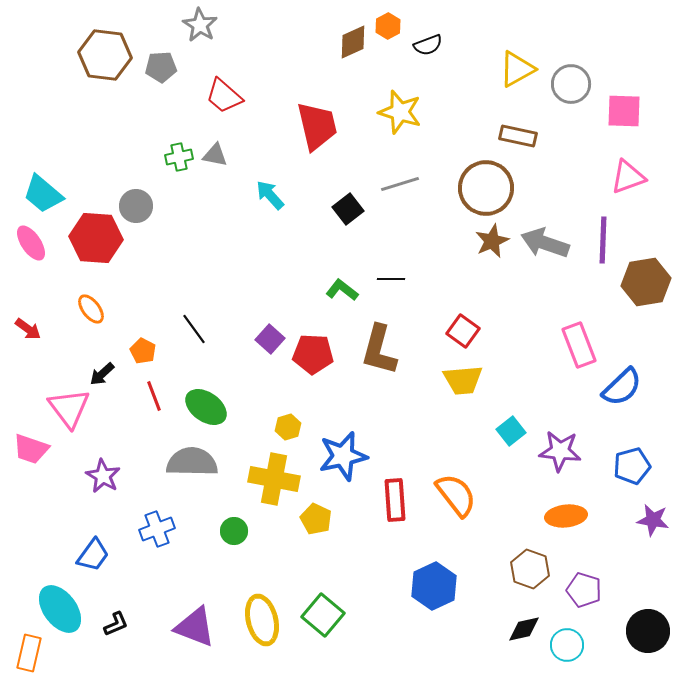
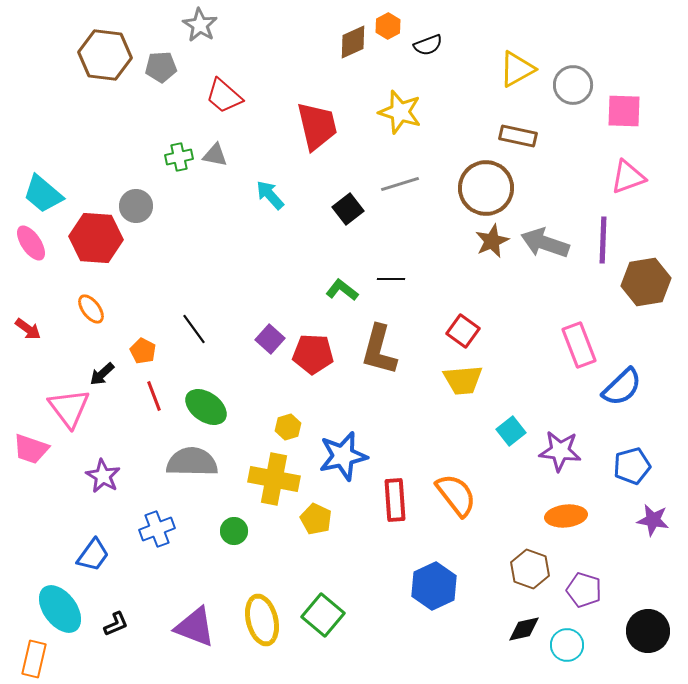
gray circle at (571, 84): moved 2 px right, 1 px down
orange rectangle at (29, 653): moved 5 px right, 6 px down
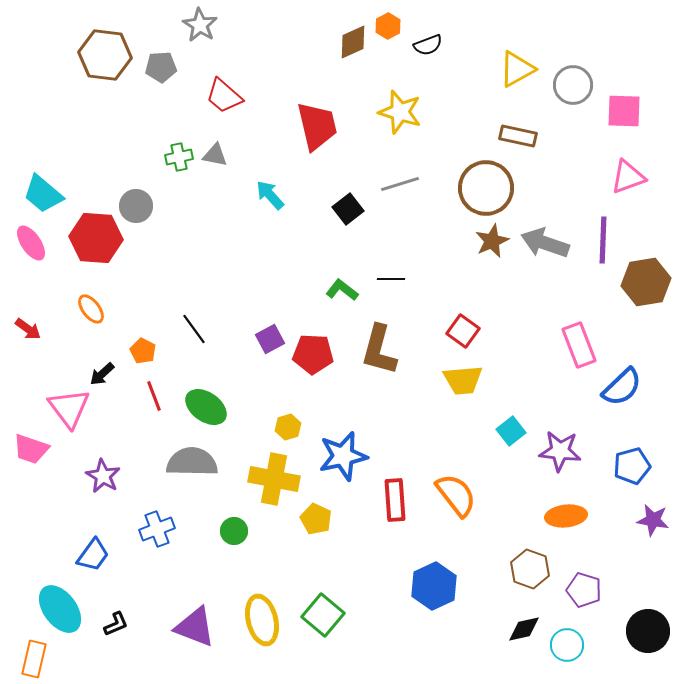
purple square at (270, 339): rotated 20 degrees clockwise
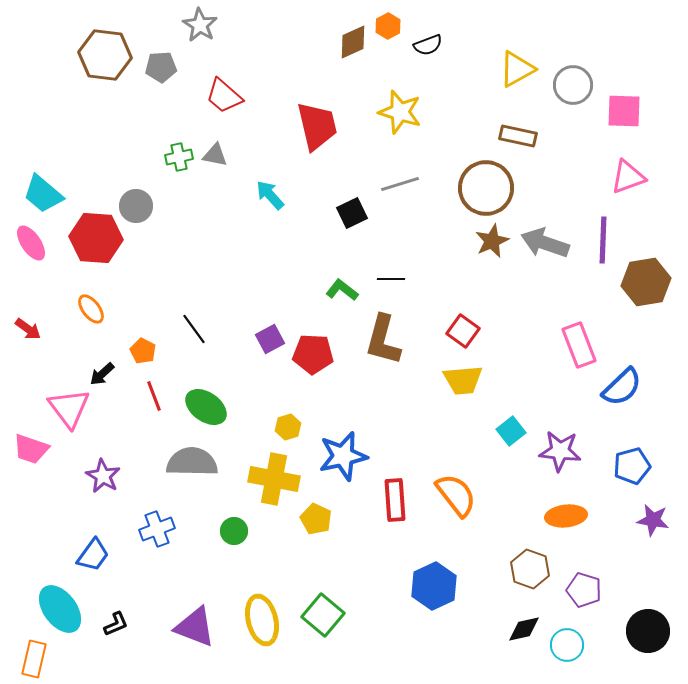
black square at (348, 209): moved 4 px right, 4 px down; rotated 12 degrees clockwise
brown L-shape at (379, 350): moved 4 px right, 10 px up
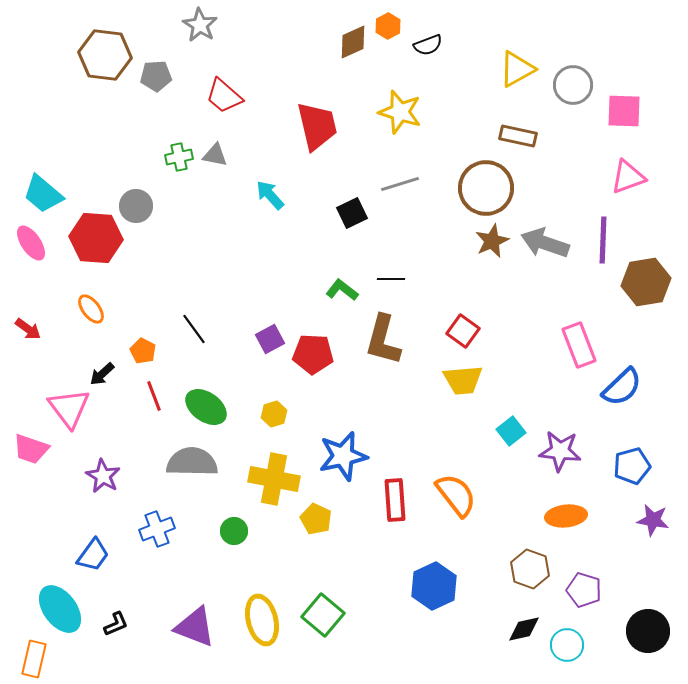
gray pentagon at (161, 67): moved 5 px left, 9 px down
yellow hexagon at (288, 427): moved 14 px left, 13 px up
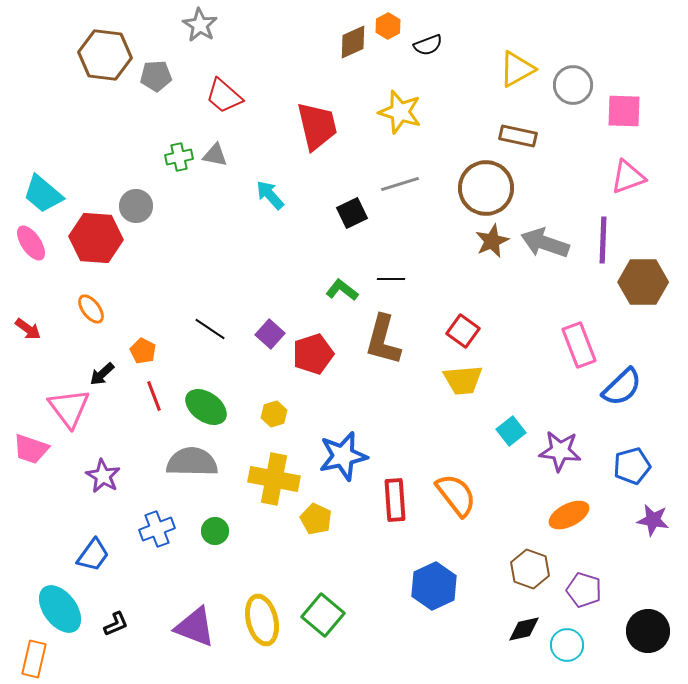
brown hexagon at (646, 282): moved 3 px left; rotated 9 degrees clockwise
black line at (194, 329): moved 16 px right; rotated 20 degrees counterclockwise
purple square at (270, 339): moved 5 px up; rotated 20 degrees counterclockwise
red pentagon at (313, 354): rotated 21 degrees counterclockwise
orange ellipse at (566, 516): moved 3 px right, 1 px up; rotated 21 degrees counterclockwise
green circle at (234, 531): moved 19 px left
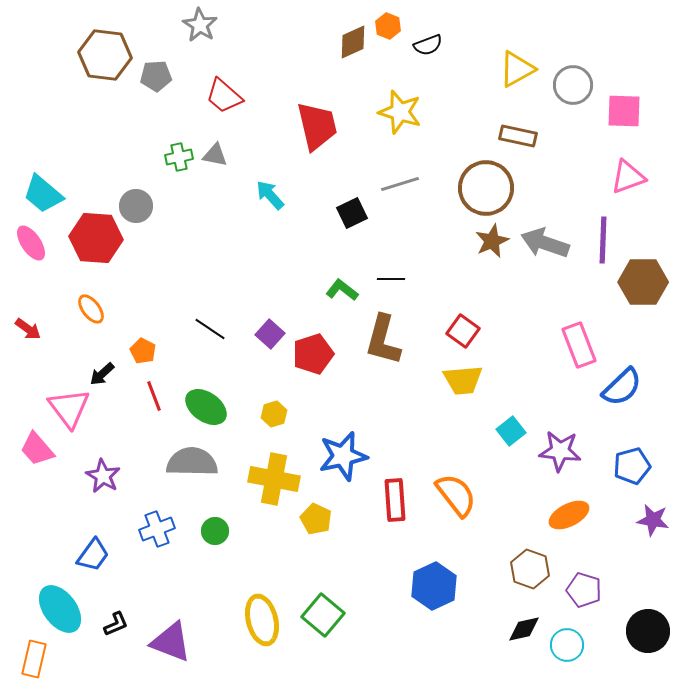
orange hexagon at (388, 26): rotated 10 degrees counterclockwise
pink trapezoid at (31, 449): moved 6 px right; rotated 30 degrees clockwise
purple triangle at (195, 627): moved 24 px left, 15 px down
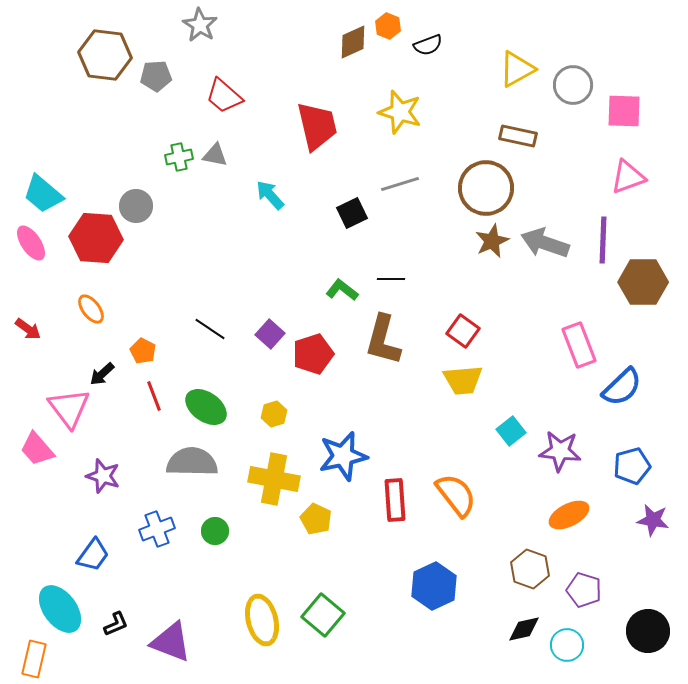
purple star at (103, 476): rotated 12 degrees counterclockwise
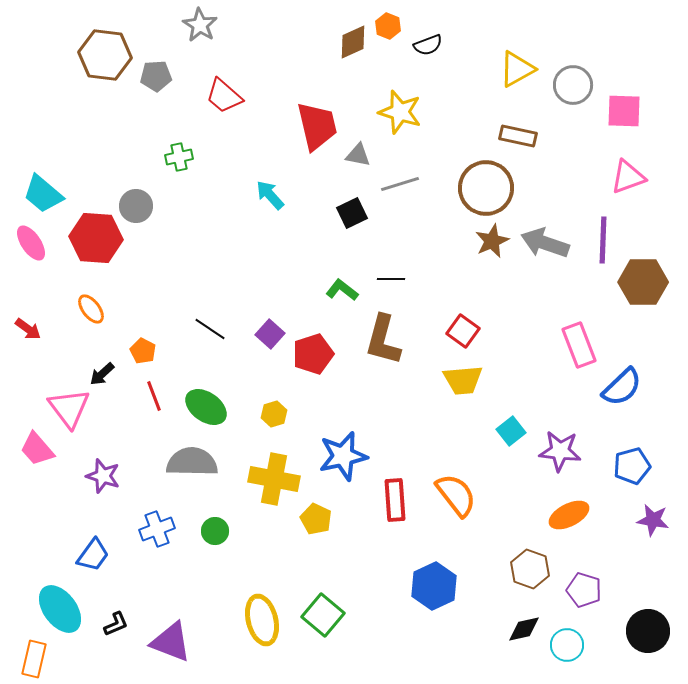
gray triangle at (215, 155): moved 143 px right
